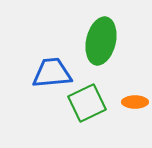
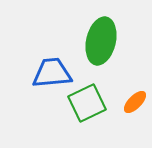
orange ellipse: rotated 45 degrees counterclockwise
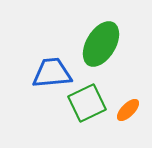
green ellipse: moved 3 px down; rotated 18 degrees clockwise
orange ellipse: moved 7 px left, 8 px down
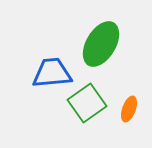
green square: rotated 9 degrees counterclockwise
orange ellipse: moved 1 px right, 1 px up; rotated 25 degrees counterclockwise
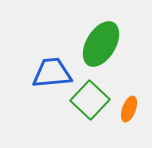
green square: moved 3 px right, 3 px up; rotated 12 degrees counterclockwise
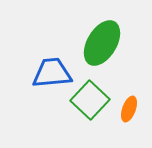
green ellipse: moved 1 px right, 1 px up
